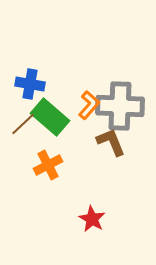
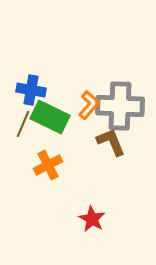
blue cross: moved 1 px right, 6 px down
green rectangle: rotated 15 degrees counterclockwise
brown line: rotated 24 degrees counterclockwise
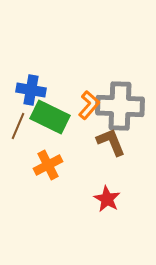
brown line: moved 5 px left, 2 px down
red star: moved 15 px right, 20 px up
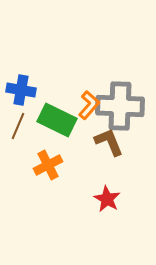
blue cross: moved 10 px left
green rectangle: moved 7 px right, 3 px down
brown L-shape: moved 2 px left
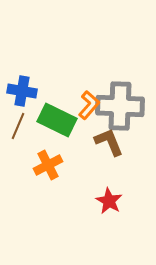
blue cross: moved 1 px right, 1 px down
red star: moved 2 px right, 2 px down
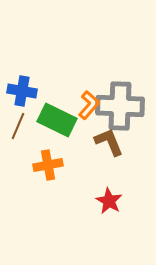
orange cross: rotated 16 degrees clockwise
